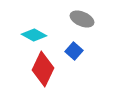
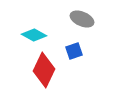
blue square: rotated 30 degrees clockwise
red diamond: moved 1 px right, 1 px down
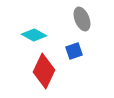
gray ellipse: rotated 45 degrees clockwise
red diamond: moved 1 px down
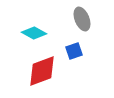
cyan diamond: moved 2 px up
red diamond: moved 2 px left; rotated 44 degrees clockwise
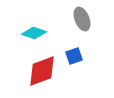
cyan diamond: rotated 10 degrees counterclockwise
blue square: moved 5 px down
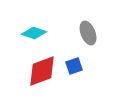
gray ellipse: moved 6 px right, 14 px down
blue square: moved 10 px down
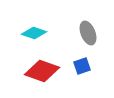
blue square: moved 8 px right
red diamond: rotated 40 degrees clockwise
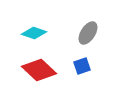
gray ellipse: rotated 55 degrees clockwise
red diamond: moved 3 px left, 1 px up; rotated 24 degrees clockwise
